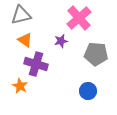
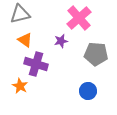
gray triangle: moved 1 px left, 1 px up
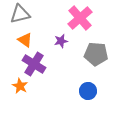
pink cross: moved 1 px right
purple cross: moved 2 px left; rotated 15 degrees clockwise
